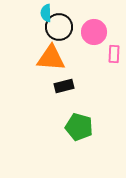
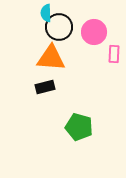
black rectangle: moved 19 px left, 1 px down
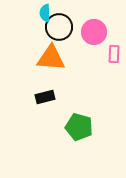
cyan semicircle: moved 1 px left
black rectangle: moved 10 px down
